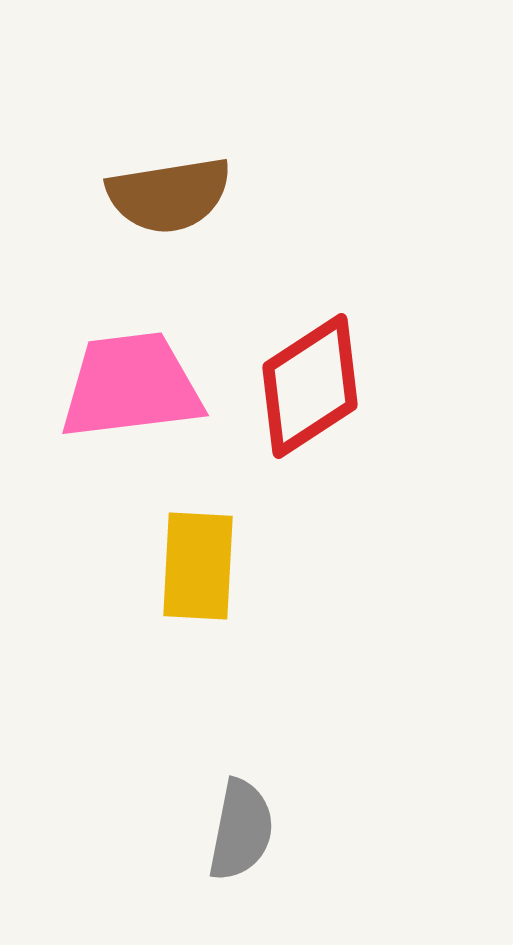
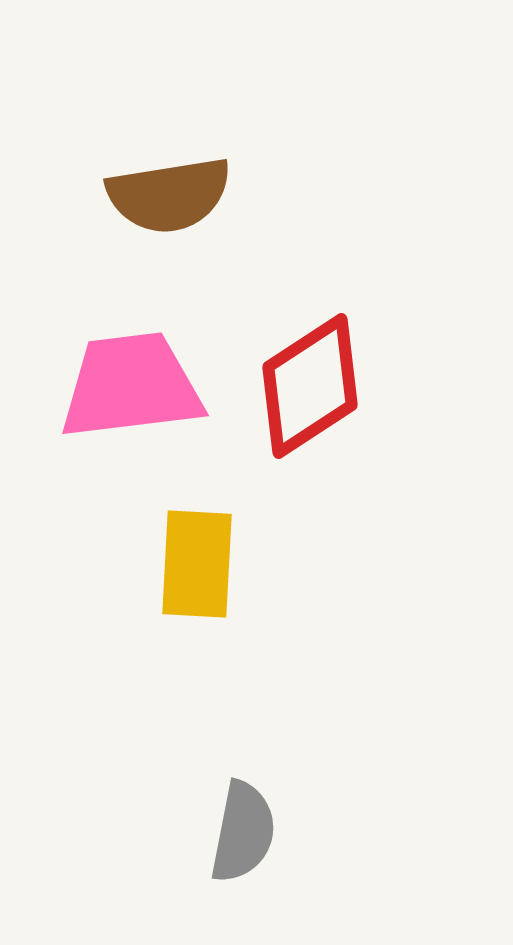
yellow rectangle: moved 1 px left, 2 px up
gray semicircle: moved 2 px right, 2 px down
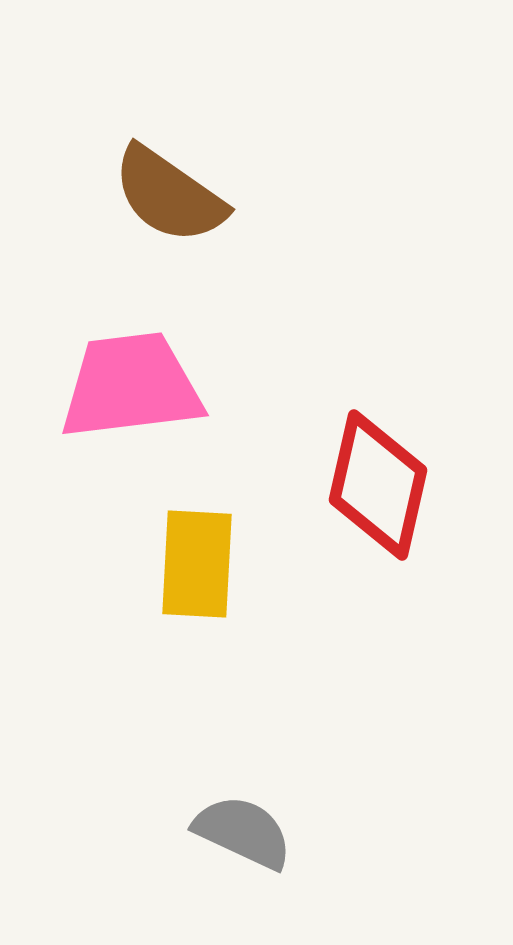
brown semicircle: rotated 44 degrees clockwise
red diamond: moved 68 px right, 99 px down; rotated 44 degrees counterclockwise
gray semicircle: rotated 76 degrees counterclockwise
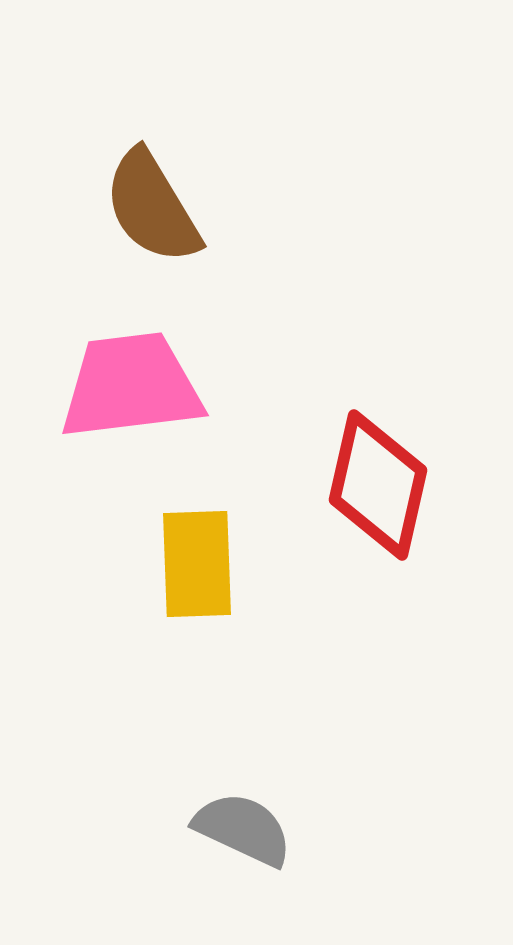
brown semicircle: moved 17 px left, 12 px down; rotated 24 degrees clockwise
yellow rectangle: rotated 5 degrees counterclockwise
gray semicircle: moved 3 px up
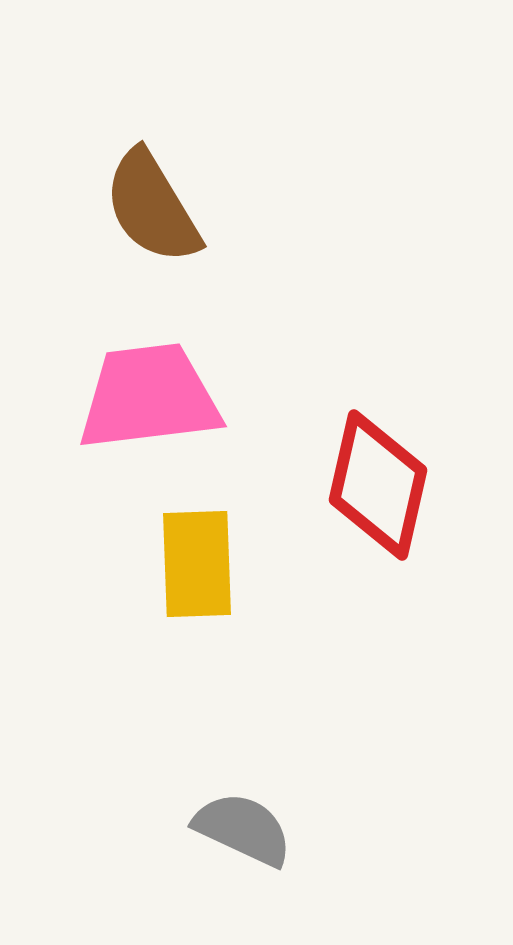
pink trapezoid: moved 18 px right, 11 px down
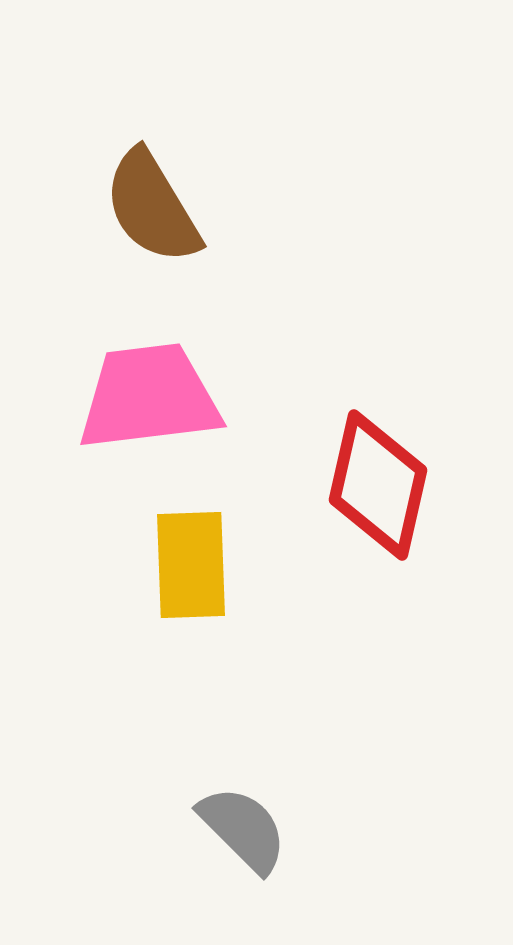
yellow rectangle: moved 6 px left, 1 px down
gray semicircle: rotated 20 degrees clockwise
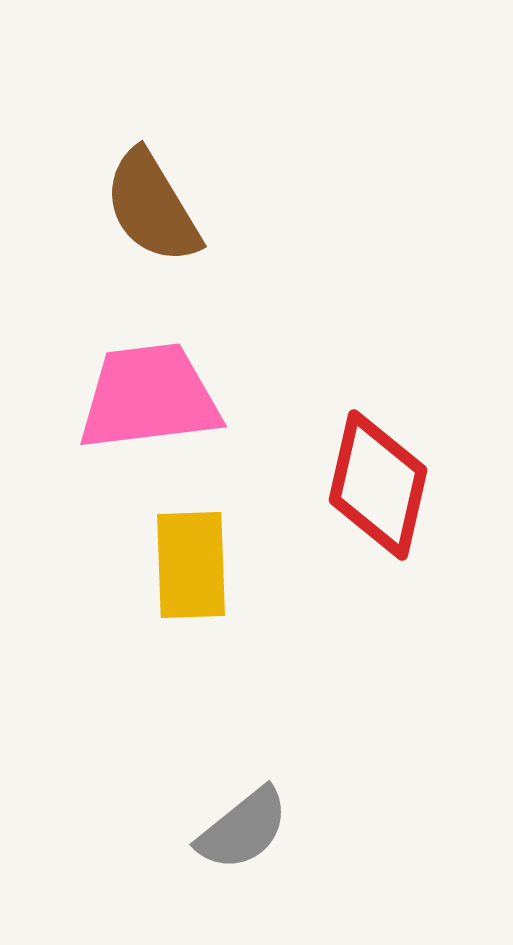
gray semicircle: rotated 96 degrees clockwise
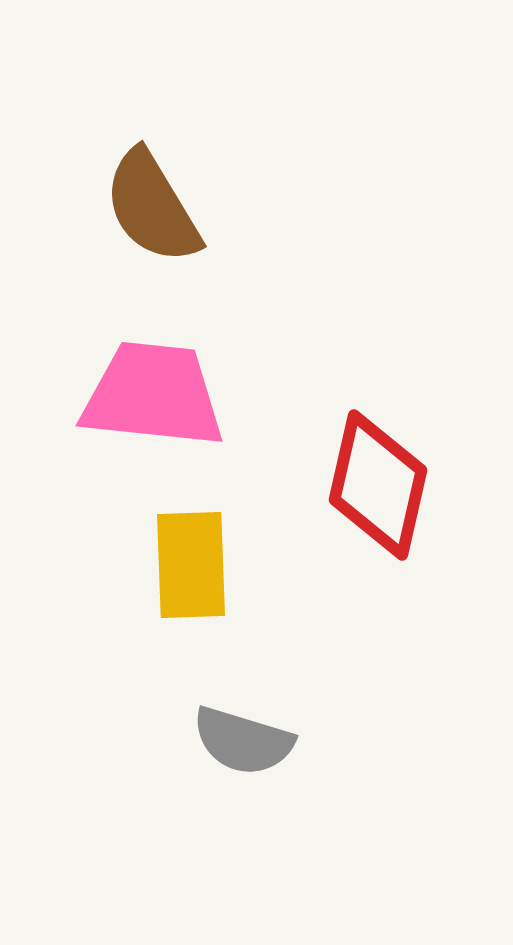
pink trapezoid: moved 4 px right, 2 px up; rotated 13 degrees clockwise
gray semicircle: moved 88 px up; rotated 56 degrees clockwise
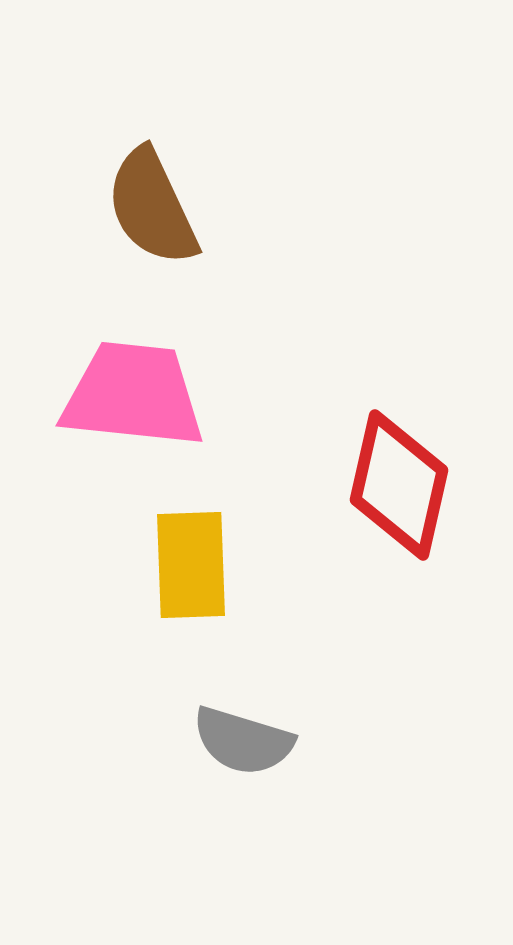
brown semicircle: rotated 6 degrees clockwise
pink trapezoid: moved 20 px left
red diamond: moved 21 px right
